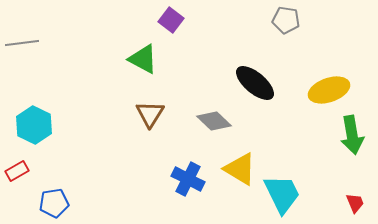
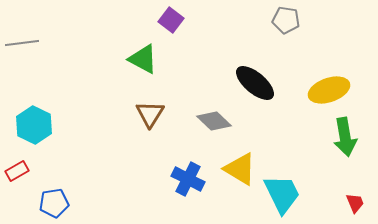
green arrow: moved 7 px left, 2 px down
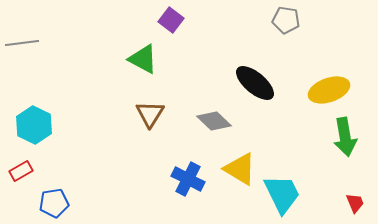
red rectangle: moved 4 px right
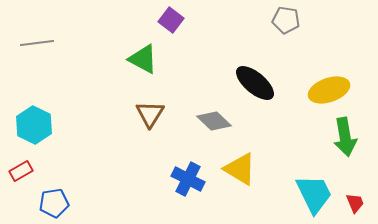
gray line: moved 15 px right
cyan trapezoid: moved 32 px right
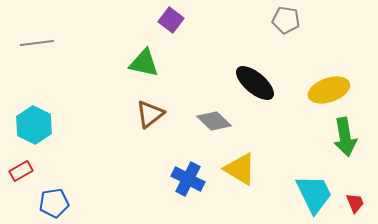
green triangle: moved 1 px right, 4 px down; rotated 16 degrees counterclockwise
brown triangle: rotated 20 degrees clockwise
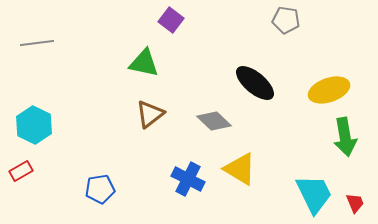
blue pentagon: moved 46 px right, 14 px up
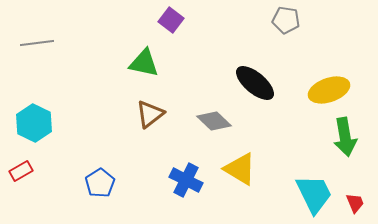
cyan hexagon: moved 2 px up
blue cross: moved 2 px left, 1 px down
blue pentagon: moved 6 px up; rotated 24 degrees counterclockwise
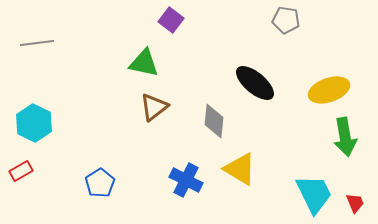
brown triangle: moved 4 px right, 7 px up
gray diamond: rotated 52 degrees clockwise
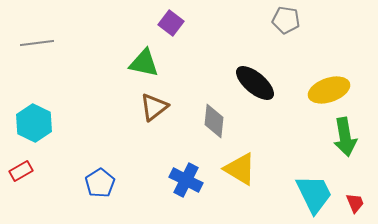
purple square: moved 3 px down
